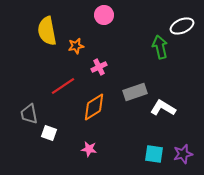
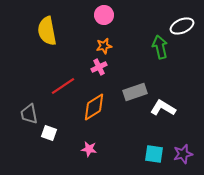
orange star: moved 28 px right
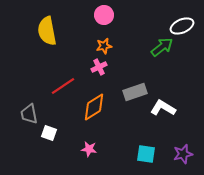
green arrow: moved 2 px right; rotated 65 degrees clockwise
cyan square: moved 8 px left
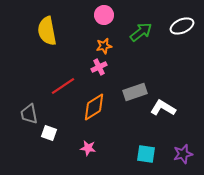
green arrow: moved 21 px left, 15 px up
pink star: moved 1 px left, 1 px up
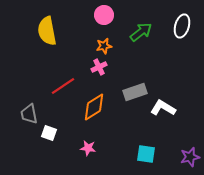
white ellipse: rotated 50 degrees counterclockwise
purple star: moved 7 px right, 3 px down
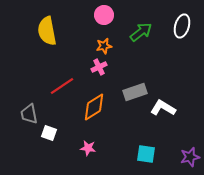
red line: moved 1 px left
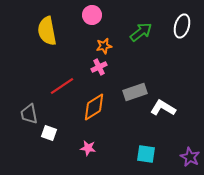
pink circle: moved 12 px left
purple star: rotated 30 degrees counterclockwise
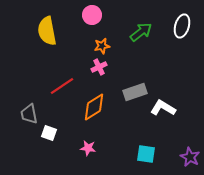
orange star: moved 2 px left
